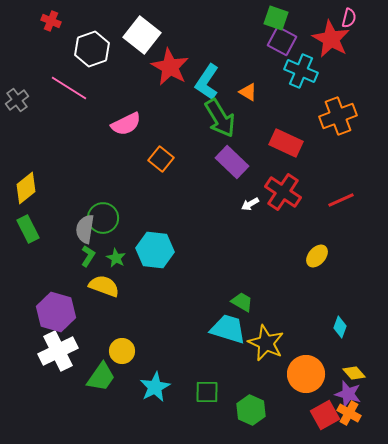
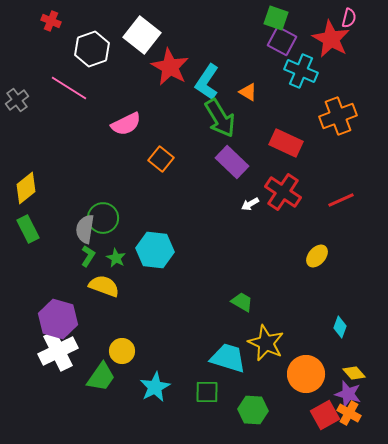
purple hexagon at (56, 312): moved 2 px right, 7 px down
cyan trapezoid at (228, 329): moved 29 px down
green hexagon at (251, 410): moved 2 px right; rotated 20 degrees counterclockwise
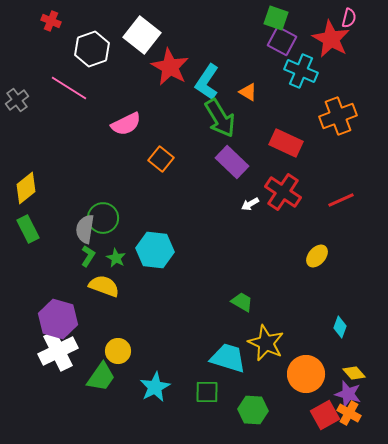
yellow circle at (122, 351): moved 4 px left
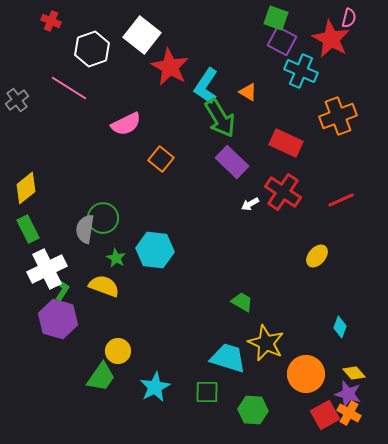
cyan L-shape at (207, 82): moved 1 px left, 4 px down
green L-shape at (88, 256): moved 26 px left, 34 px down
white cross at (58, 351): moved 11 px left, 82 px up
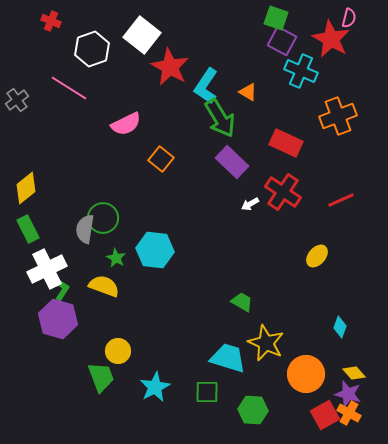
green trapezoid at (101, 377): rotated 56 degrees counterclockwise
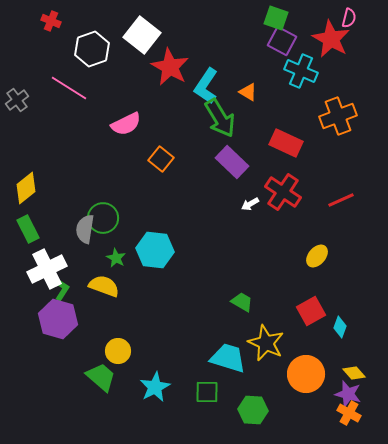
green trapezoid at (101, 377): rotated 28 degrees counterclockwise
red square at (325, 415): moved 14 px left, 104 px up
